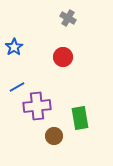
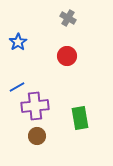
blue star: moved 4 px right, 5 px up
red circle: moved 4 px right, 1 px up
purple cross: moved 2 px left
brown circle: moved 17 px left
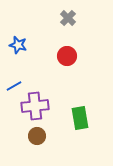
gray cross: rotated 14 degrees clockwise
blue star: moved 3 px down; rotated 24 degrees counterclockwise
blue line: moved 3 px left, 1 px up
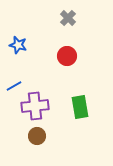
green rectangle: moved 11 px up
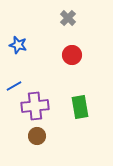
red circle: moved 5 px right, 1 px up
